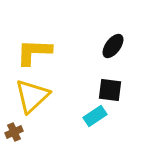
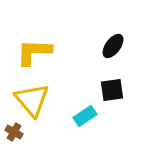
black square: moved 2 px right; rotated 15 degrees counterclockwise
yellow triangle: moved 4 px down; rotated 27 degrees counterclockwise
cyan rectangle: moved 10 px left
brown cross: rotated 36 degrees counterclockwise
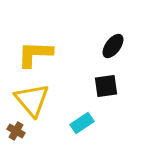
yellow L-shape: moved 1 px right, 2 px down
black square: moved 6 px left, 4 px up
cyan rectangle: moved 3 px left, 7 px down
brown cross: moved 2 px right, 1 px up
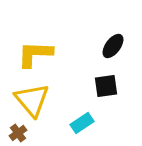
brown cross: moved 2 px right, 2 px down; rotated 24 degrees clockwise
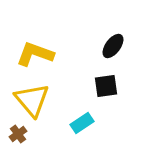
yellow L-shape: rotated 18 degrees clockwise
brown cross: moved 1 px down
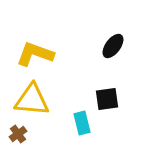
black square: moved 1 px right, 13 px down
yellow triangle: rotated 45 degrees counterclockwise
cyan rectangle: rotated 70 degrees counterclockwise
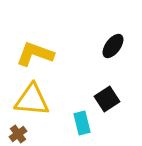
black square: rotated 25 degrees counterclockwise
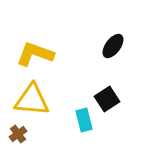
cyan rectangle: moved 2 px right, 3 px up
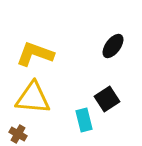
yellow triangle: moved 1 px right, 2 px up
brown cross: rotated 24 degrees counterclockwise
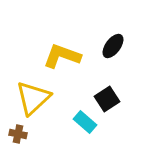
yellow L-shape: moved 27 px right, 2 px down
yellow triangle: rotated 48 degrees counterclockwise
cyan rectangle: moved 1 px right, 2 px down; rotated 35 degrees counterclockwise
brown cross: rotated 18 degrees counterclockwise
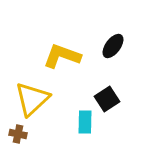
yellow triangle: moved 1 px left, 1 px down
cyan rectangle: rotated 50 degrees clockwise
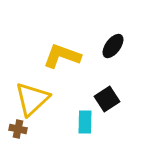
brown cross: moved 5 px up
